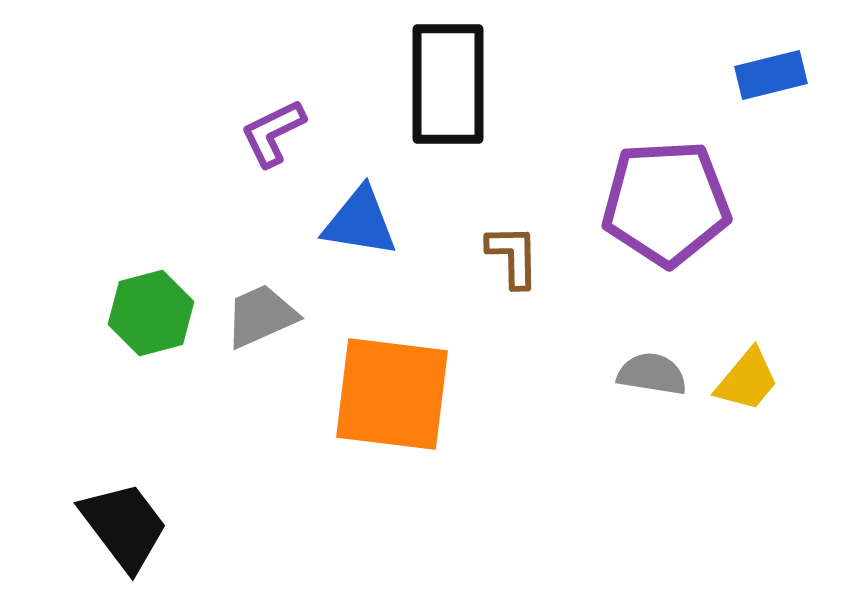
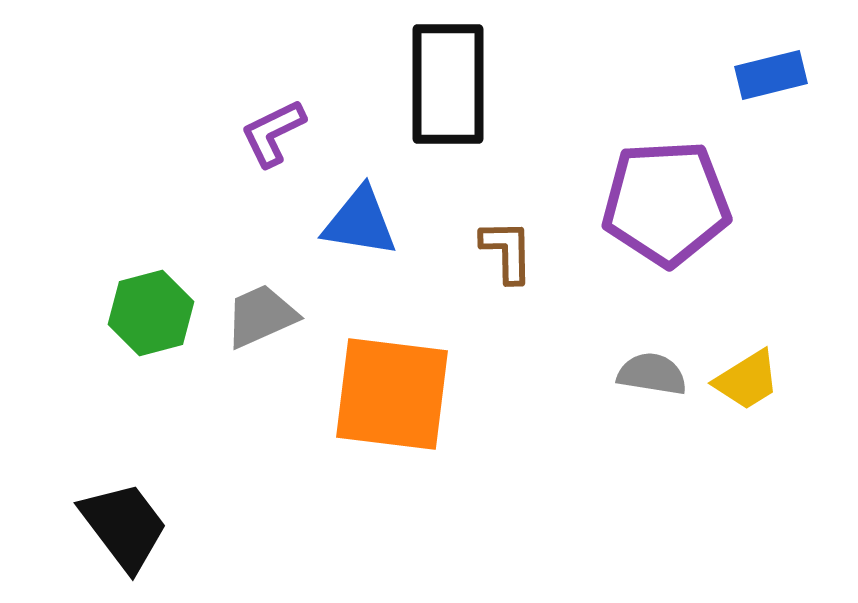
brown L-shape: moved 6 px left, 5 px up
yellow trapezoid: rotated 18 degrees clockwise
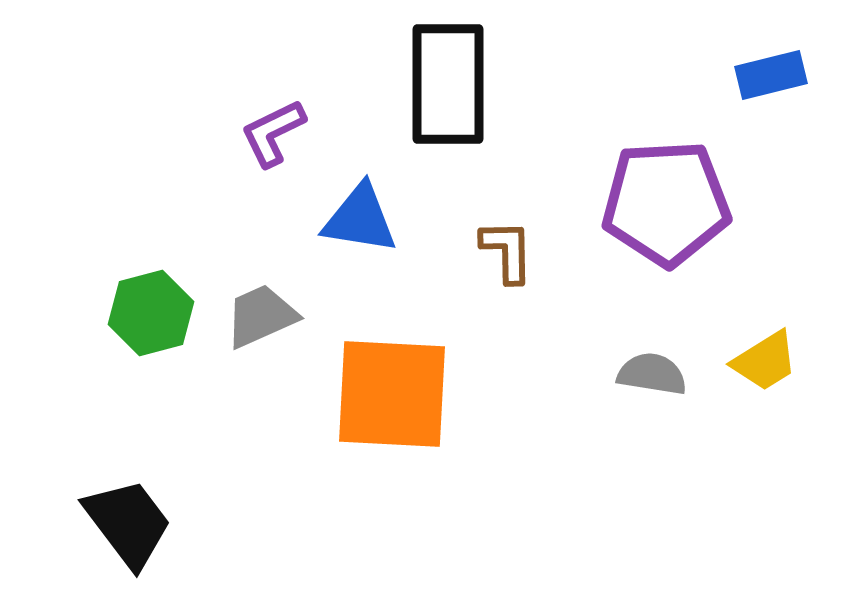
blue triangle: moved 3 px up
yellow trapezoid: moved 18 px right, 19 px up
orange square: rotated 4 degrees counterclockwise
black trapezoid: moved 4 px right, 3 px up
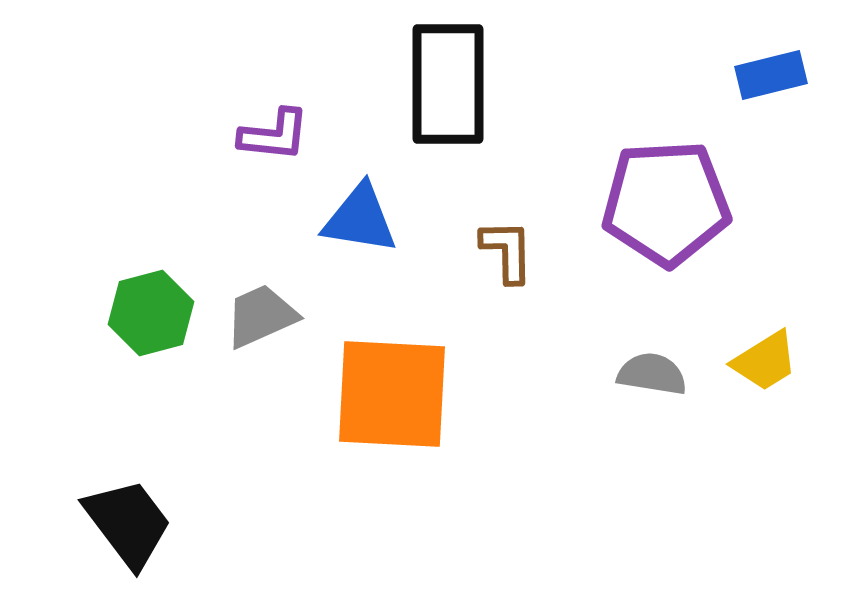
purple L-shape: moved 1 px right, 2 px down; rotated 148 degrees counterclockwise
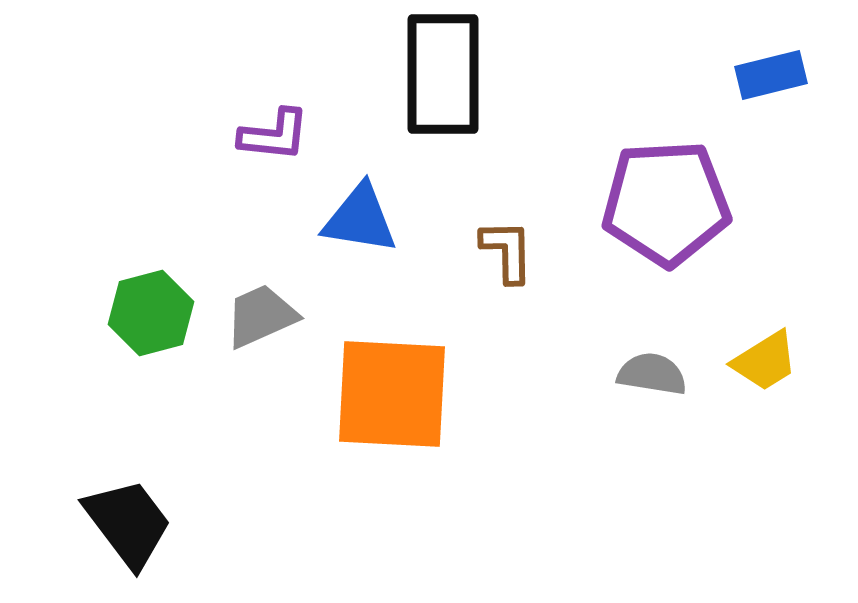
black rectangle: moved 5 px left, 10 px up
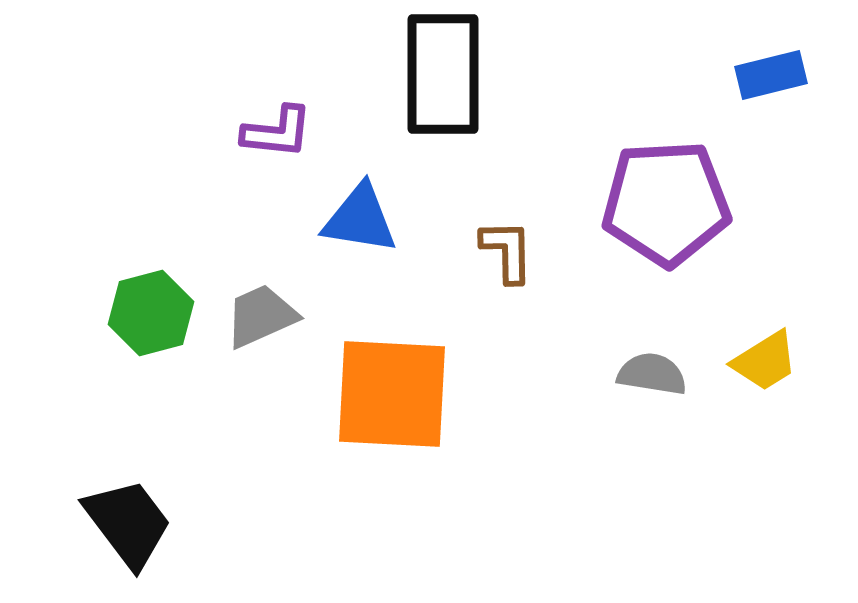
purple L-shape: moved 3 px right, 3 px up
